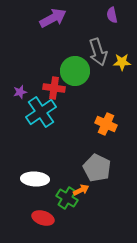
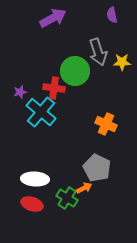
cyan cross: rotated 16 degrees counterclockwise
orange arrow: moved 3 px right, 2 px up
red ellipse: moved 11 px left, 14 px up
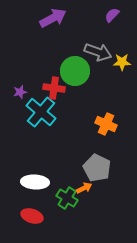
purple semicircle: rotated 56 degrees clockwise
gray arrow: rotated 52 degrees counterclockwise
white ellipse: moved 3 px down
red ellipse: moved 12 px down
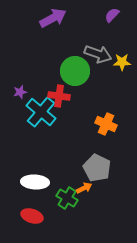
gray arrow: moved 2 px down
red cross: moved 5 px right, 8 px down
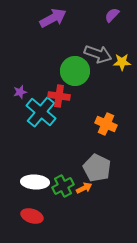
green cross: moved 4 px left, 12 px up; rotated 30 degrees clockwise
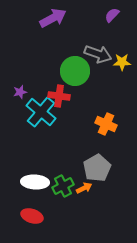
gray pentagon: rotated 16 degrees clockwise
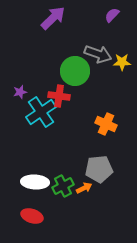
purple arrow: rotated 16 degrees counterclockwise
cyan cross: rotated 16 degrees clockwise
gray pentagon: moved 2 px right, 1 px down; rotated 24 degrees clockwise
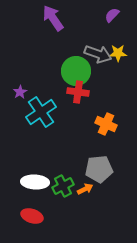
purple arrow: rotated 80 degrees counterclockwise
yellow star: moved 4 px left, 9 px up
green circle: moved 1 px right
purple star: rotated 16 degrees counterclockwise
red cross: moved 19 px right, 4 px up
orange arrow: moved 1 px right, 1 px down
